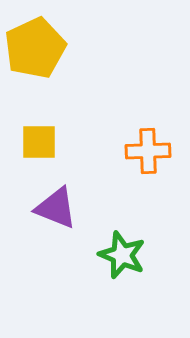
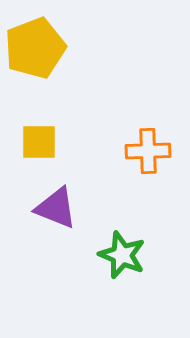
yellow pentagon: rotated 4 degrees clockwise
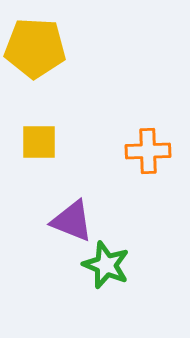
yellow pentagon: rotated 24 degrees clockwise
purple triangle: moved 16 px right, 13 px down
green star: moved 16 px left, 10 px down
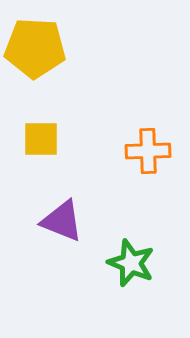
yellow square: moved 2 px right, 3 px up
purple triangle: moved 10 px left
green star: moved 25 px right, 2 px up
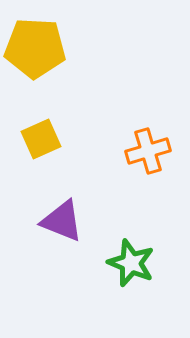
yellow square: rotated 24 degrees counterclockwise
orange cross: rotated 15 degrees counterclockwise
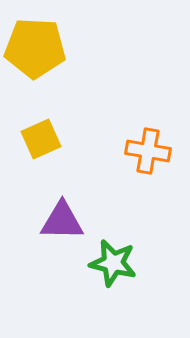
orange cross: rotated 27 degrees clockwise
purple triangle: rotated 21 degrees counterclockwise
green star: moved 18 px left; rotated 9 degrees counterclockwise
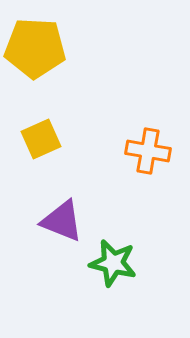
purple triangle: rotated 21 degrees clockwise
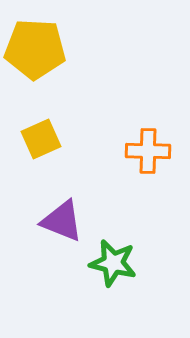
yellow pentagon: moved 1 px down
orange cross: rotated 9 degrees counterclockwise
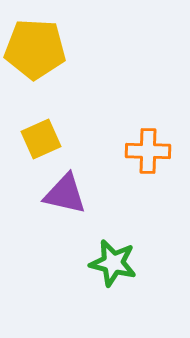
purple triangle: moved 3 px right, 27 px up; rotated 9 degrees counterclockwise
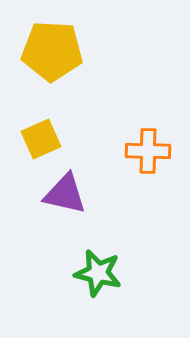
yellow pentagon: moved 17 px right, 2 px down
green star: moved 15 px left, 10 px down
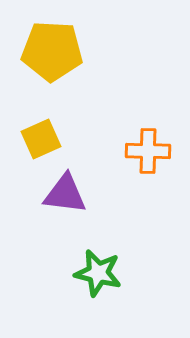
purple triangle: rotated 6 degrees counterclockwise
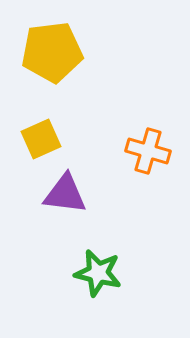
yellow pentagon: moved 1 px down; rotated 10 degrees counterclockwise
orange cross: rotated 15 degrees clockwise
